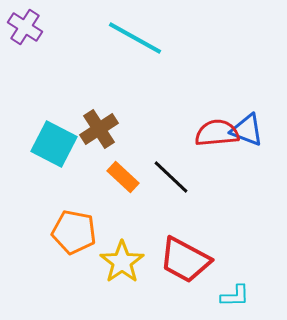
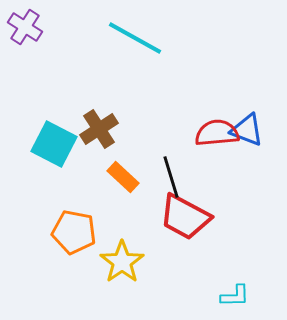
black line: rotated 30 degrees clockwise
red trapezoid: moved 43 px up
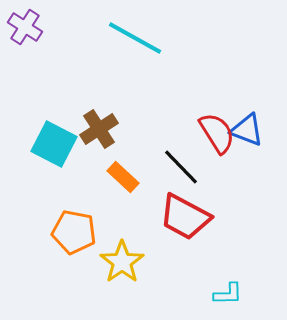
red semicircle: rotated 63 degrees clockwise
black line: moved 10 px right, 10 px up; rotated 27 degrees counterclockwise
cyan L-shape: moved 7 px left, 2 px up
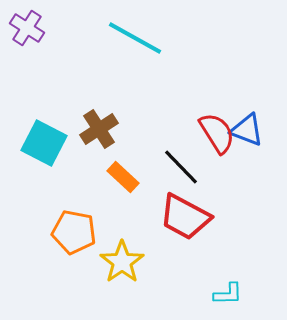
purple cross: moved 2 px right, 1 px down
cyan square: moved 10 px left, 1 px up
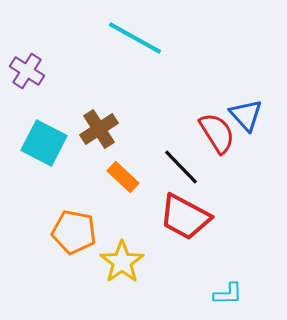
purple cross: moved 43 px down
blue triangle: moved 1 px left, 15 px up; rotated 27 degrees clockwise
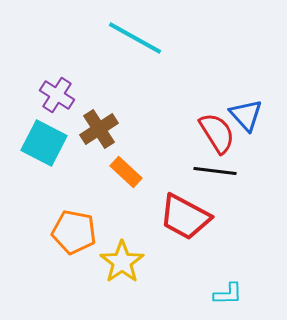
purple cross: moved 30 px right, 24 px down
black line: moved 34 px right, 4 px down; rotated 39 degrees counterclockwise
orange rectangle: moved 3 px right, 5 px up
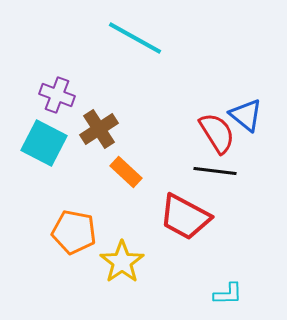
purple cross: rotated 12 degrees counterclockwise
blue triangle: rotated 9 degrees counterclockwise
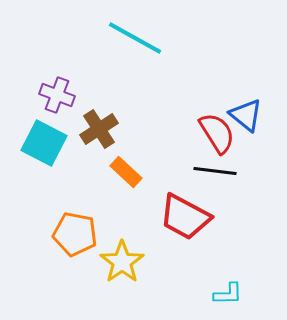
orange pentagon: moved 1 px right, 2 px down
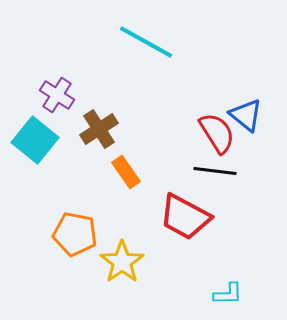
cyan line: moved 11 px right, 4 px down
purple cross: rotated 12 degrees clockwise
cyan square: moved 9 px left, 3 px up; rotated 12 degrees clockwise
orange rectangle: rotated 12 degrees clockwise
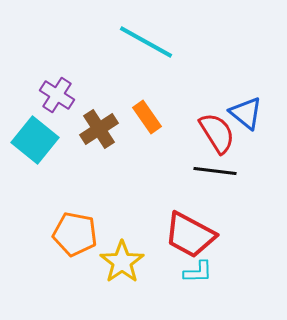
blue triangle: moved 2 px up
orange rectangle: moved 21 px right, 55 px up
red trapezoid: moved 5 px right, 18 px down
cyan L-shape: moved 30 px left, 22 px up
